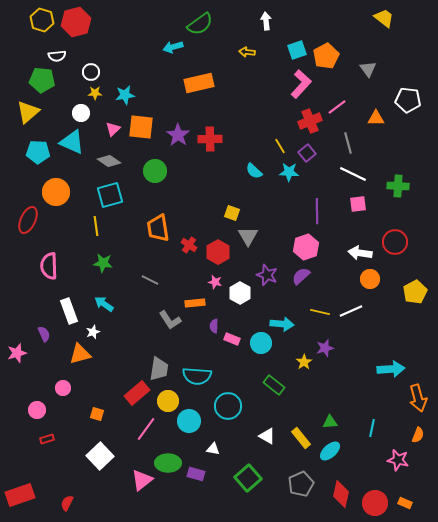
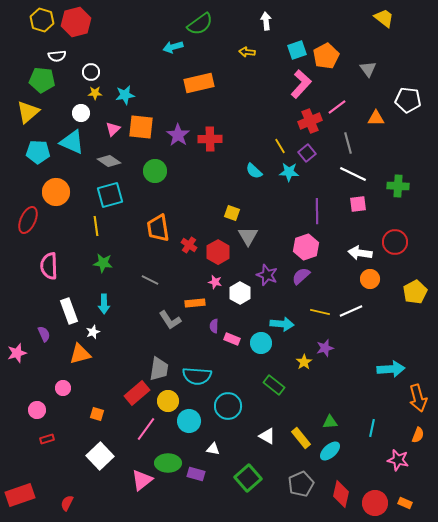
cyan arrow at (104, 304): rotated 126 degrees counterclockwise
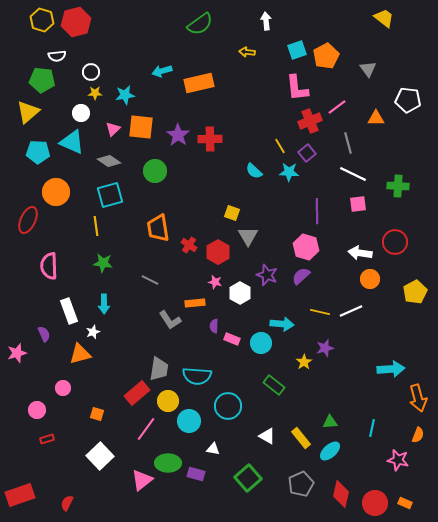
cyan arrow at (173, 47): moved 11 px left, 24 px down
pink L-shape at (301, 84): moved 4 px left, 4 px down; rotated 132 degrees clockwise
pink hexagon at (306, 247): rotated 25 degrees counterclockwise
